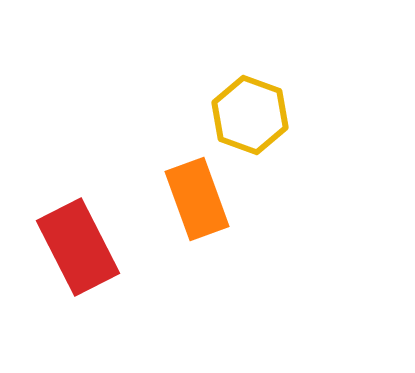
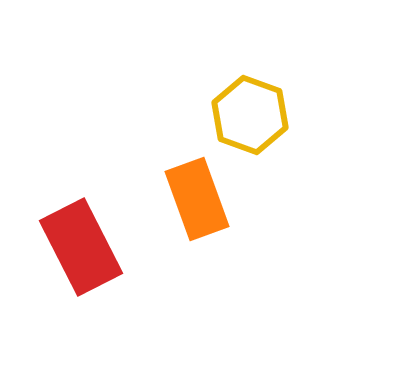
red rectangle: moved 3 px right
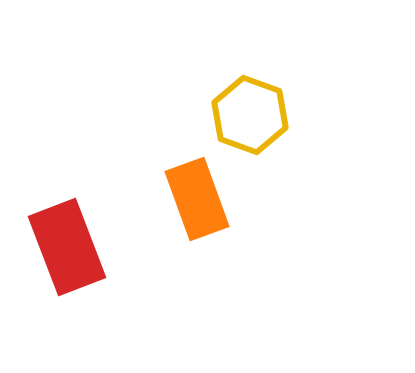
red rectangle: moved 14 px left; rotated 6 degrees clockwise
